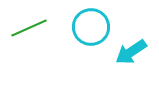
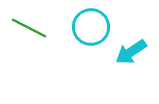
green line: rotated 51 degrees clockwise
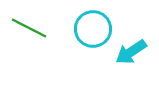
cyan circle: moved 2 px right, 2 px down
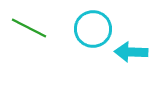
cyan arrow: rotated 36 degrees clockwise
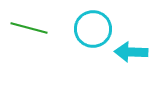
green line: rotated 12 degrees counterclockwise
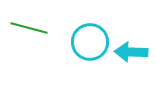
cyan circle: moved 3 px left, 13 px down
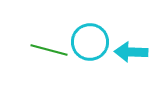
green line: moved 20 px right, 22 px down
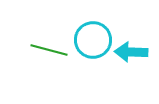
cyan circle: moved 3 px right, 2 px up
